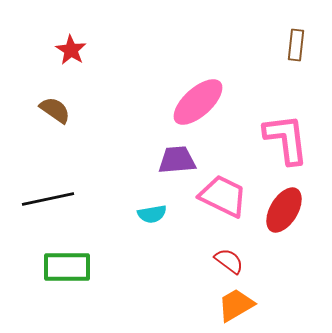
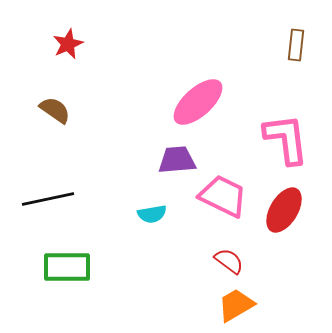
red star: moved 3 px left, 6 px up; rotated 16 degrees clockwise
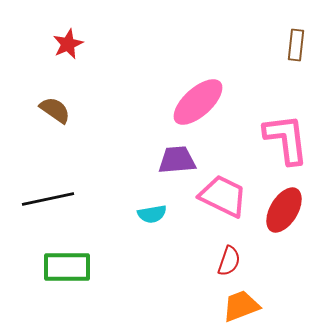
red semicircle: rotated 72 degrees clockwise
orange trapezoid: moved 5 px right, 1 px down; rotated 9 degrees clockwise
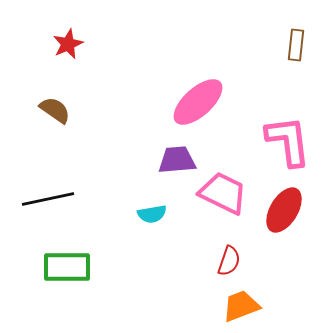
pink L-shape: moved 2 px right, 2 px down
pink trapezoid: moved 3 px up
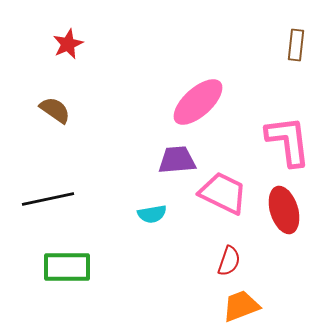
red ellipse: rotated 48 degrees counterclockwise
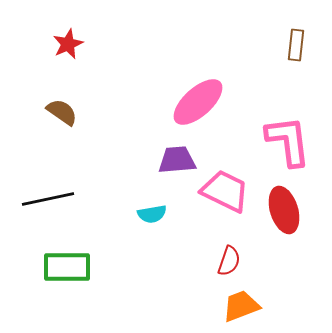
brown semicircle: moved 7 px right, 2 px down
pink trapezoid: moved 2 px right, 2 px up
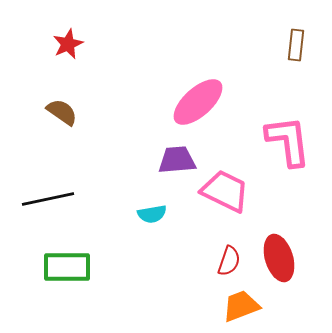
red ellipse: moved 5 px left, 48 px down
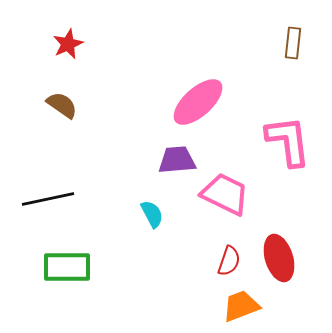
brown rectangle: moved 3 px left, 2 px up
brown semicircle: moved 7 px up
pink trapezoid: moved 3 px down
cyan semicircle: rotated 108 degrees counterclockwise
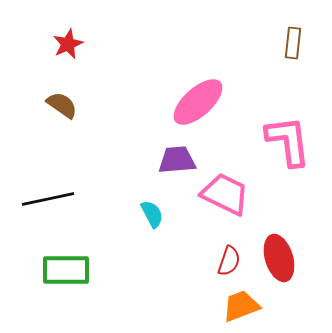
green rectangle: moved 1 px left, 3 px down
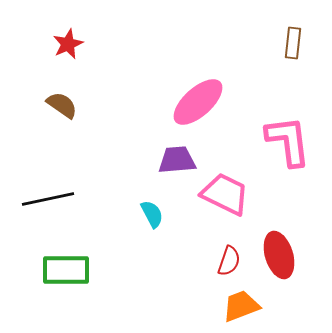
red ellipse: moved 3 px up
